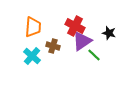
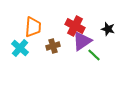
black star: moved 1 px left, 4 px up
brown cross: rotated 32 degrees counterclockwise
cyan cross: moved 12 px left, 8 px up
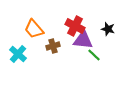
orange trapezoid: moved 1 px right, 2 px down; rotated 135 degrees clockwise
purple triangle: moved 1 px right, 1 px up; rotated 40 degrees clockwise
cyan cross: moved 2 px left, 6 px down
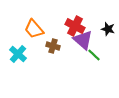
purple triangle: rotated 35 degrees clockwise
brown cross: rotated 32 degrees clockwise
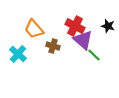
black star: moved 3 px up
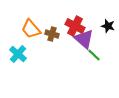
orange trapezoid: moved 3 px left
purple triangle: moved 1 px right, 1 px up
brown cross: moved 1 px left, 12 px up
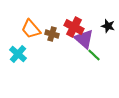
red cross: moved 1 px left, 1 px down
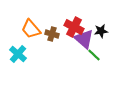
black star: moved 7 px left, 5 px down; rotated 24 degrees counterclockwise
